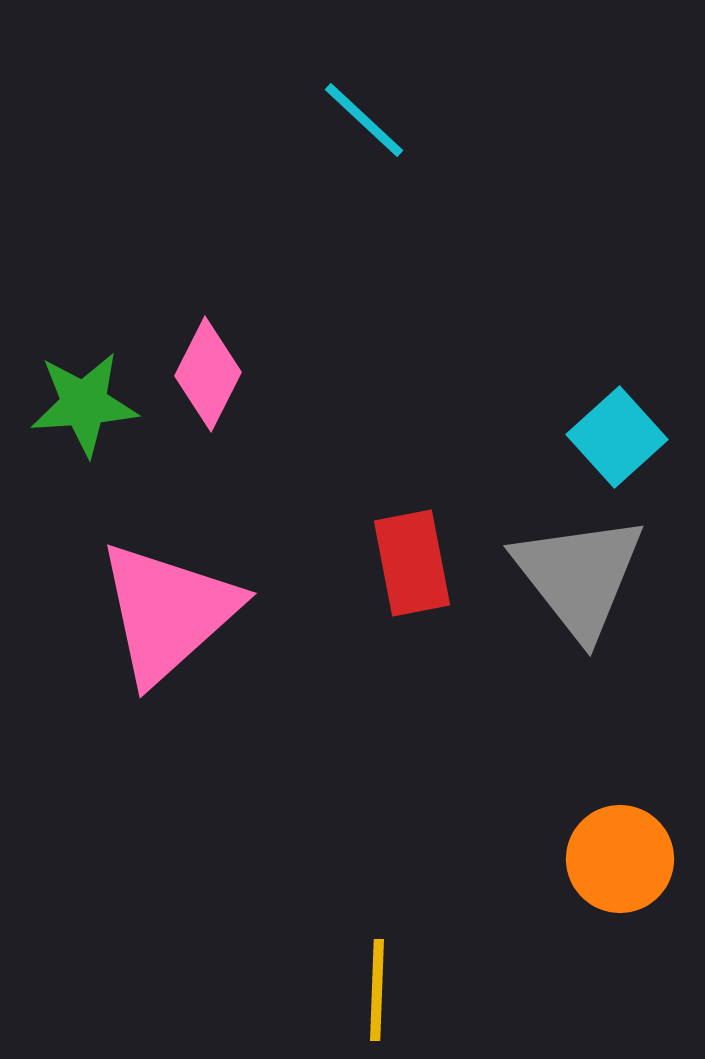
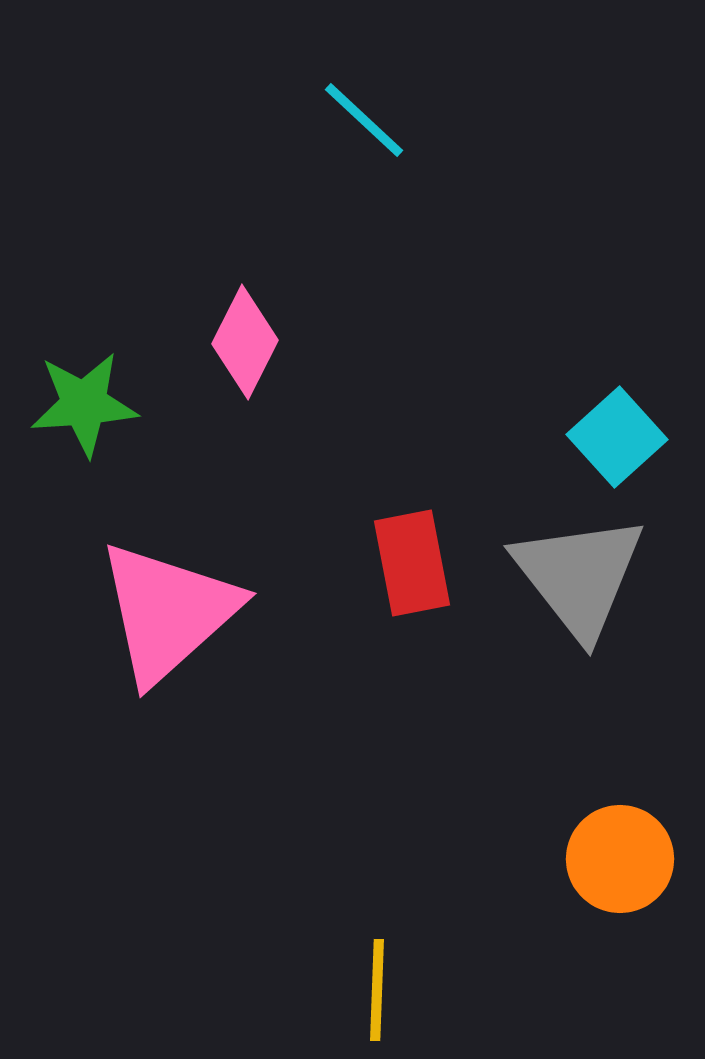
pink diamond: moved 37 px right, 32 px up
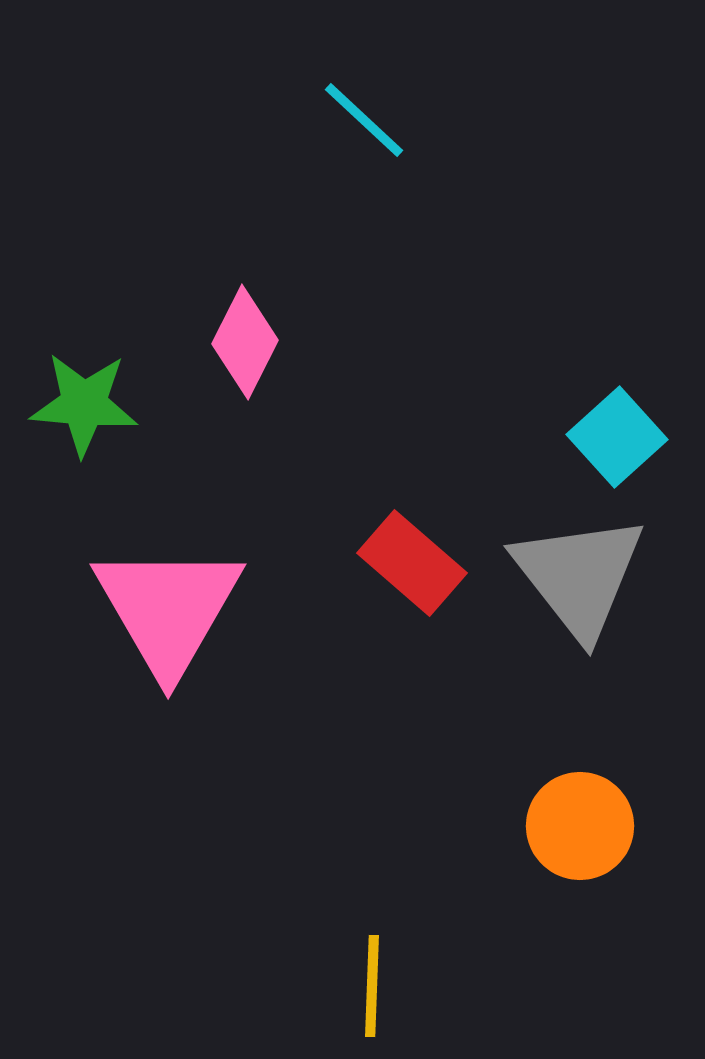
green star: rotated 9 degrees clockwise
red rectangle: rotated 38 degrees counterclockwise
pink triangle: moved 3 px up; rotated 18 degrees counterclockwise
orange circle: moved 40 px left, 33 px up
yellow line: moved 5 px left, 4 px up
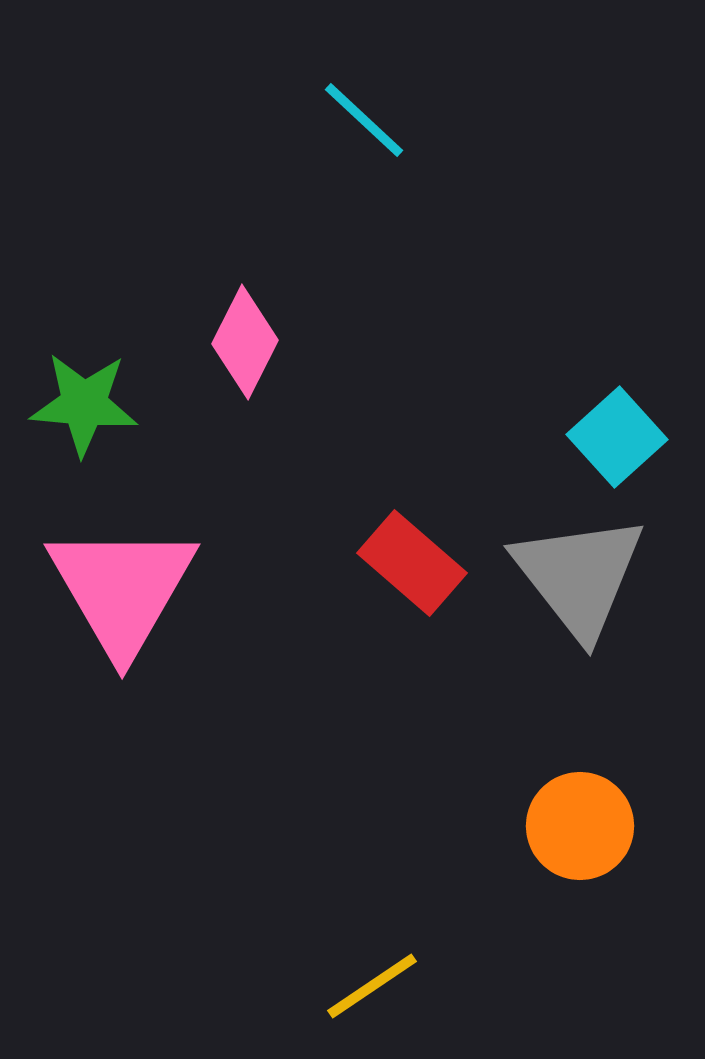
pink triangle: moved 46 px left, 20 px up
yellow line: rotated 54 degrees clockwise
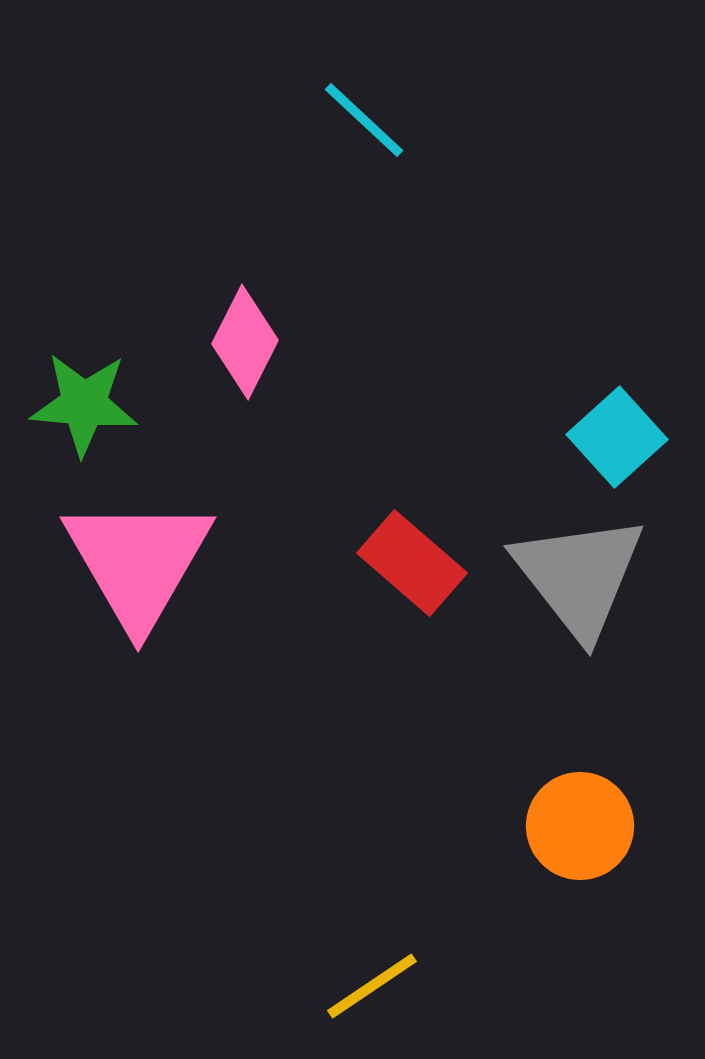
pink triangle: moved 16 px right, 27 px up
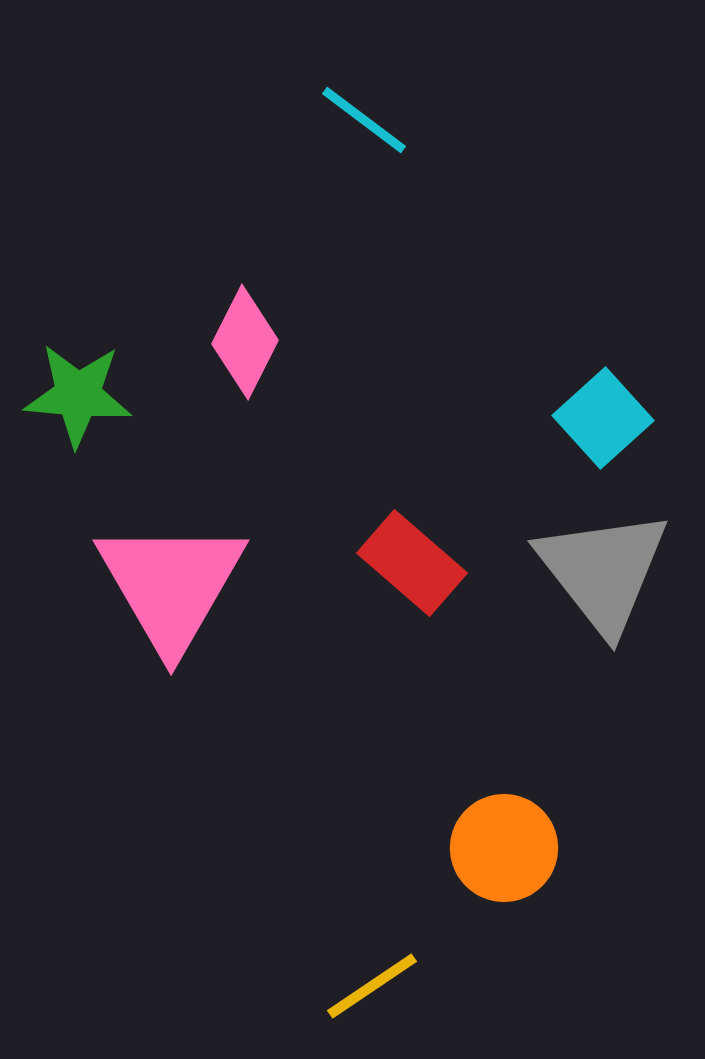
cyan line: rotated 6 degrees counterclockwise
green star: moved 6 px left, 9 px up
cyan square: moved 14 px left, 19 px up
pink triangle: moved 33 px right, 23 px down
gray triangle: moved 24 px right, 5 px up
orange circle: moved 76 px left, 22 px down
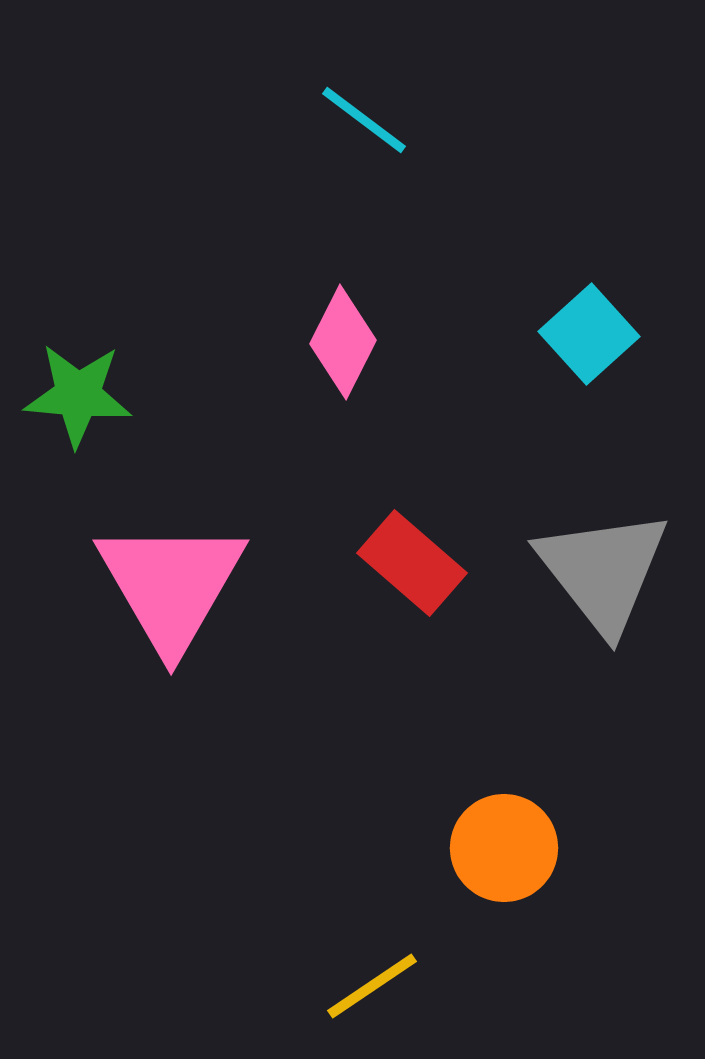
pink diamond: moved 98 px right
cyan square: moved 14 px left, 84 px up
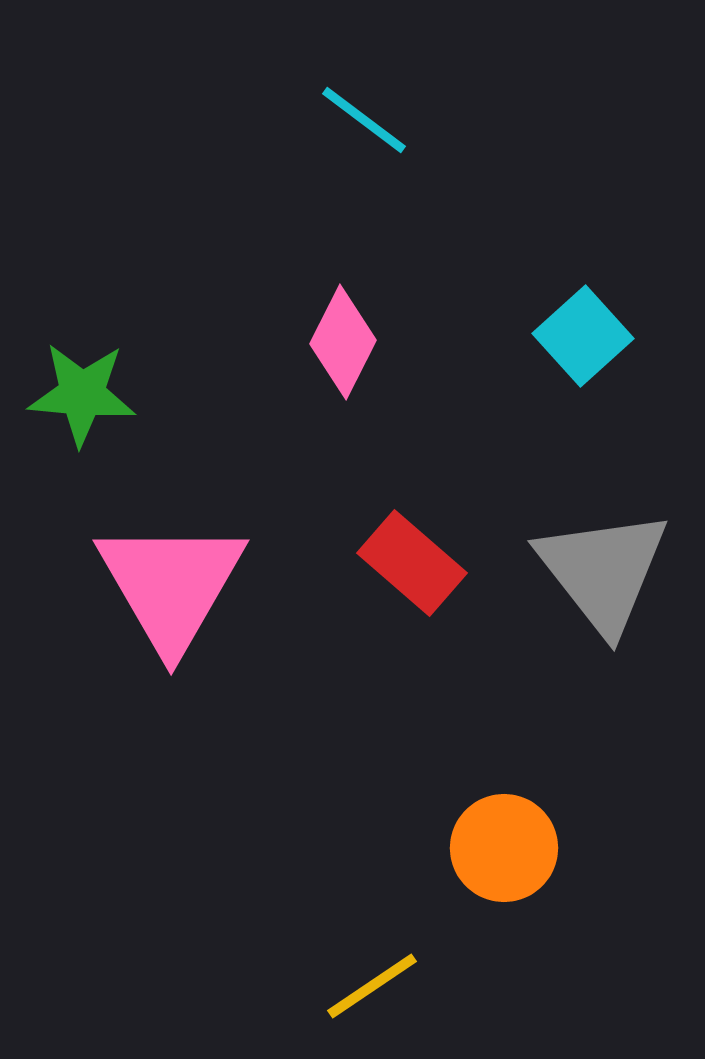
cyan square: moved 6 px left, 2 px down
green star: moved 4 px right, 1 px up
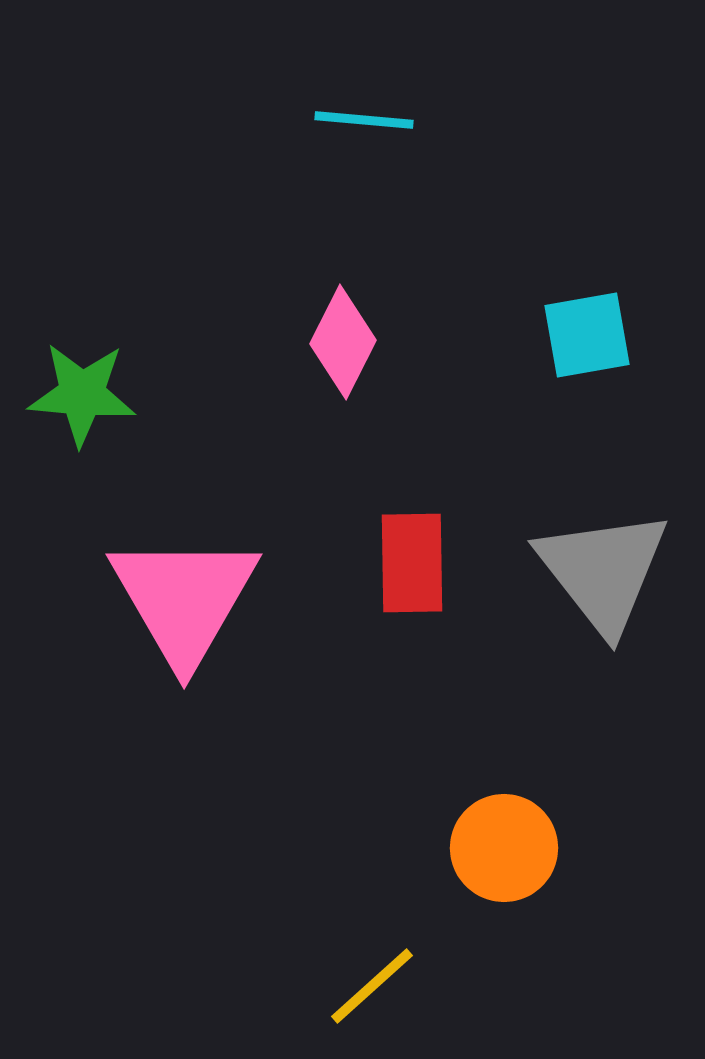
cyan line: rotated 32 degrees counterclockwise
cyan square: moved 4 px right, 1 px up; rotated 32 degrees clockwise
red rectangle: rotated 48 degrees clockwise
pink triangle: moved 13 px right, 14 px down
yellow line: rotated 8 degrees counterclockwise
